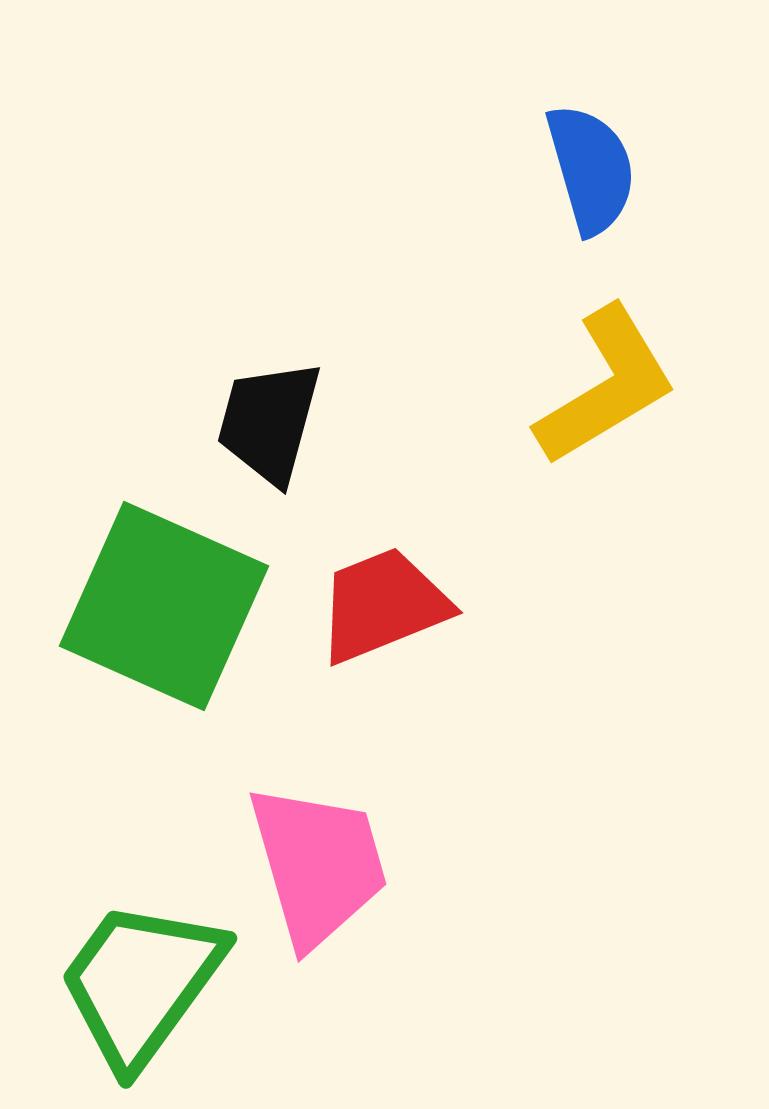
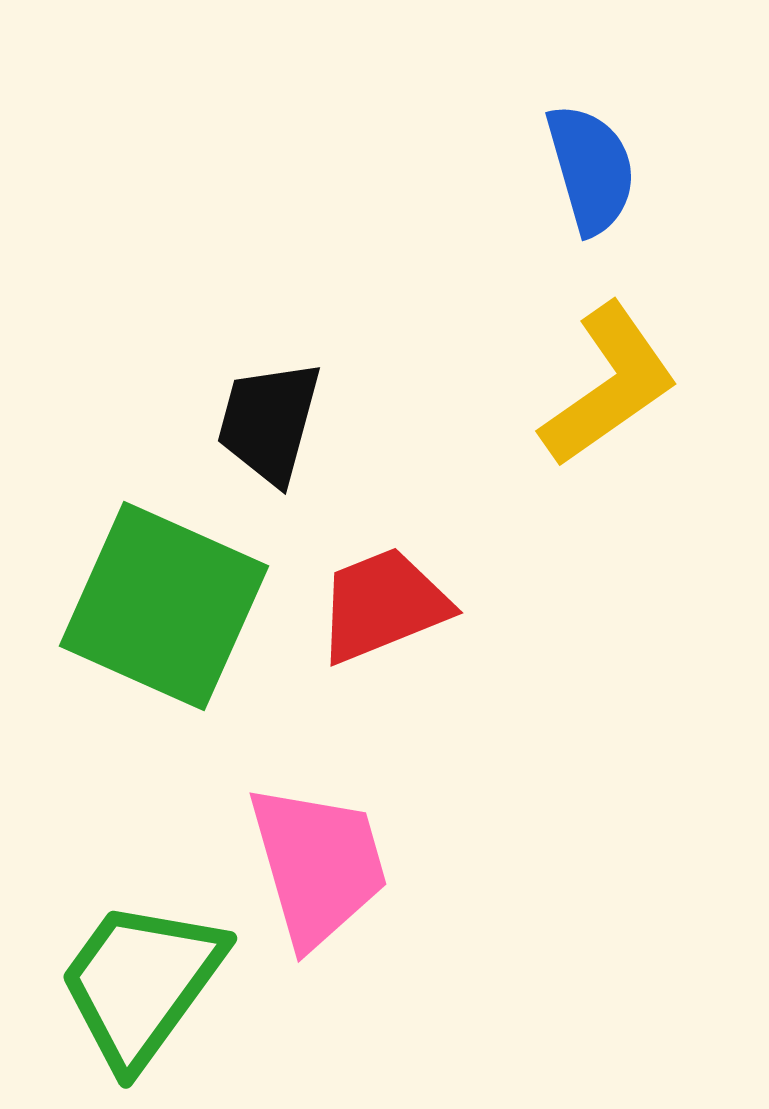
yellow L-shape: moved 3 px right, 1 px up; rotated 4 degrees counterclockwise
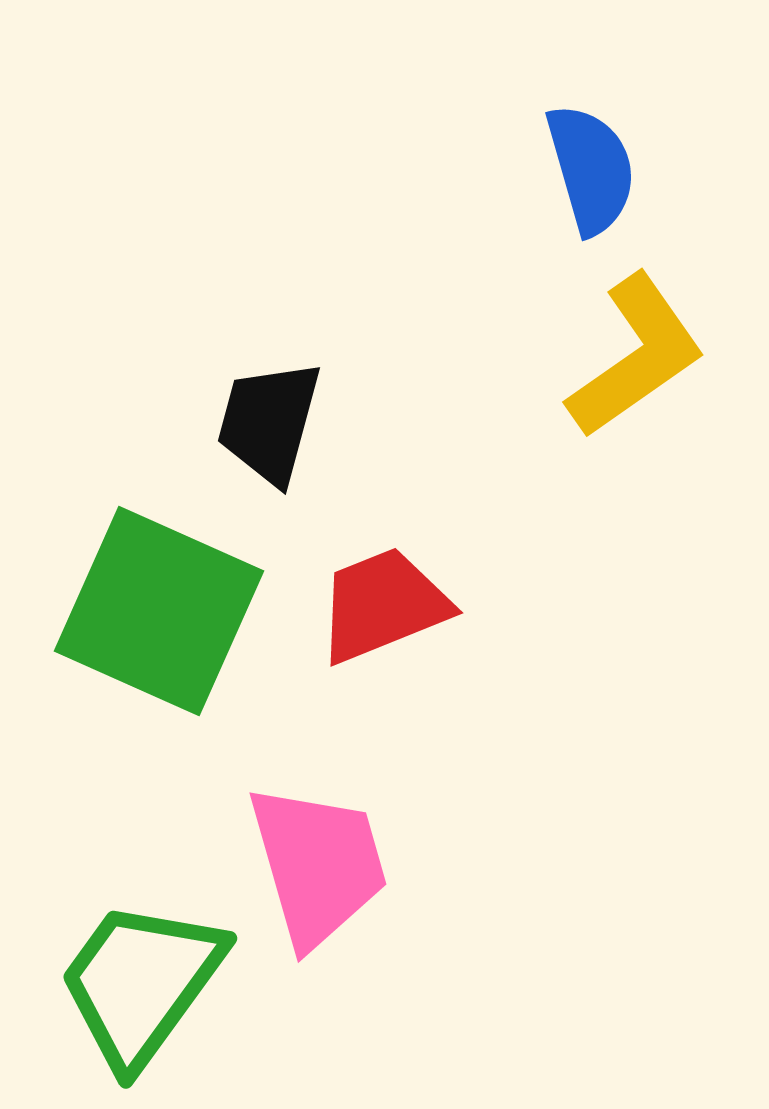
yellow L-shape: moved 27 px right, 29 px up
green square: moved 5 px left, 5 px down
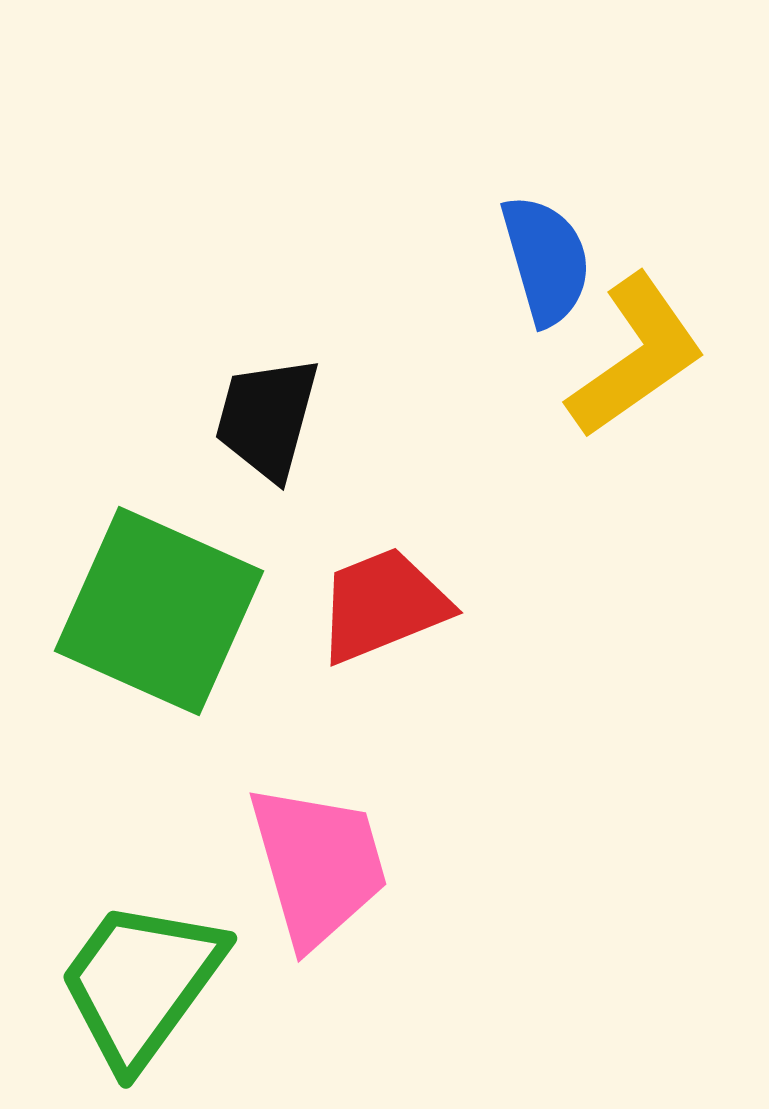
blue semicircle: moved 45 px left, 91 px down
black trapezoid: moved 2 px left, 4 px up
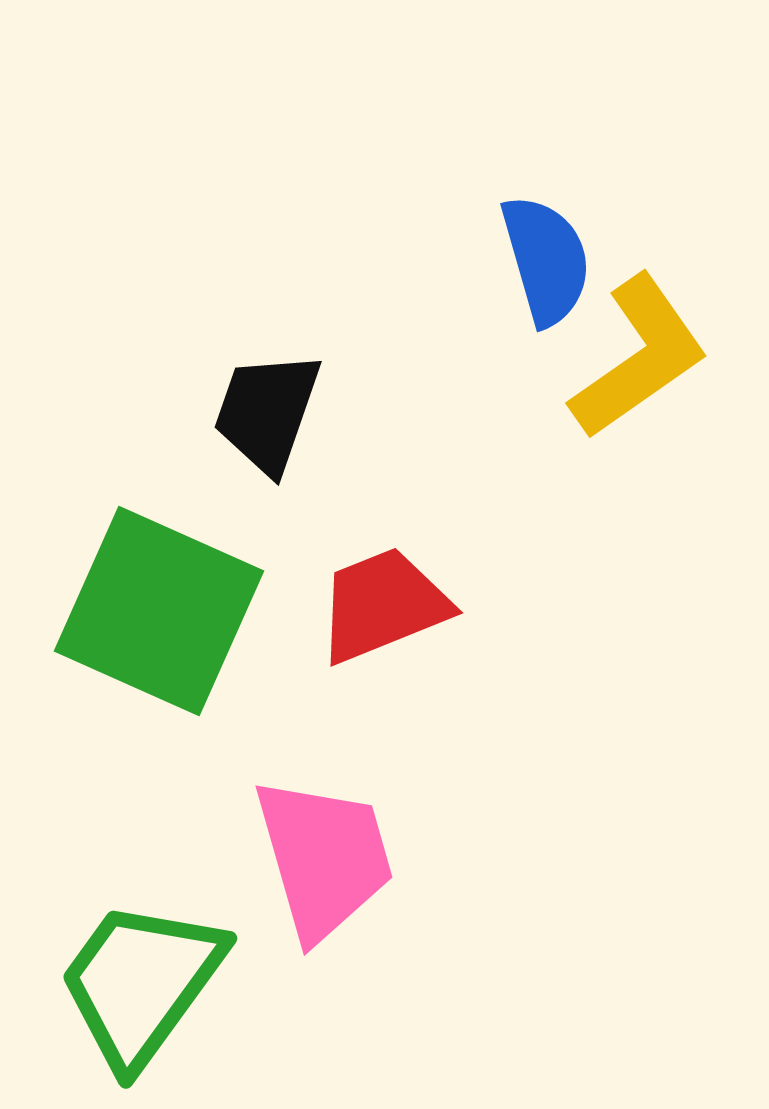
yellow L-shape: moved 3 px right, 1 px down
black trapezoid: moved 6 px up; rotated 4 degrees clockwise
pink trapezoid: moved 6 px right, 7 px up
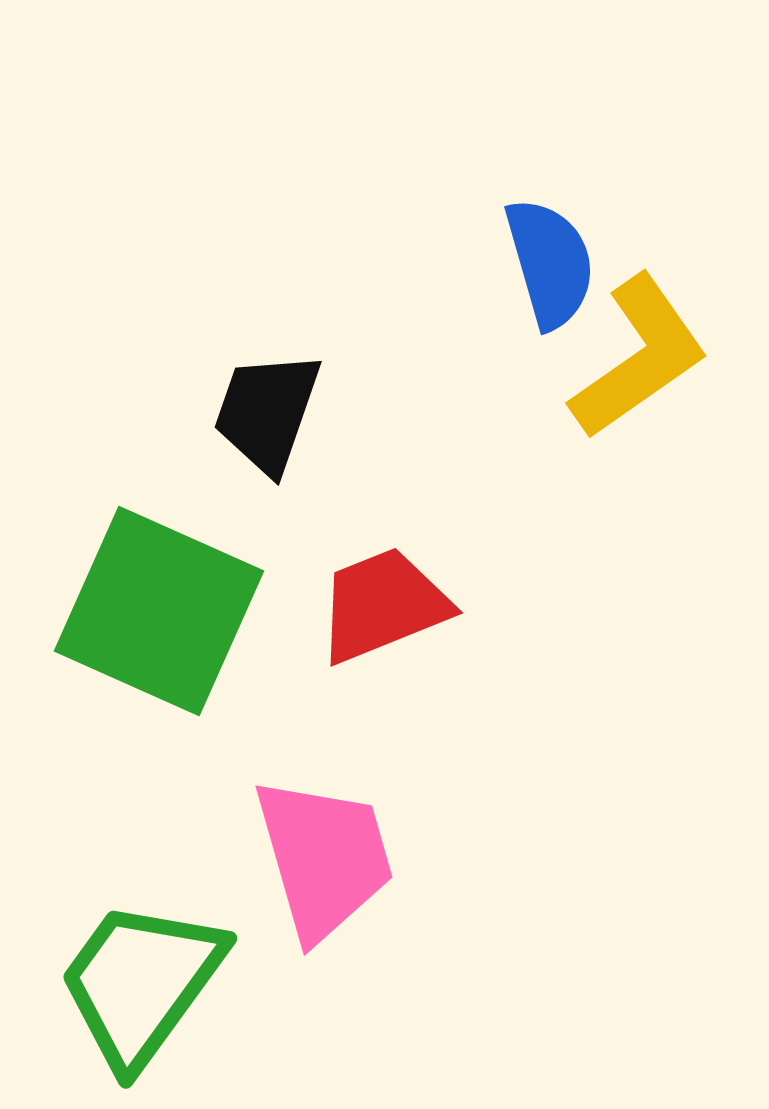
blue semicircle: moved 4 px right, 3 px down
